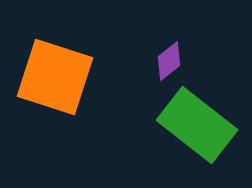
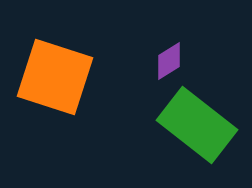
purple diamond: rotated 6 degrees clockwise
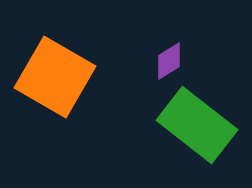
orange square: rotated 12 degrees clockwise
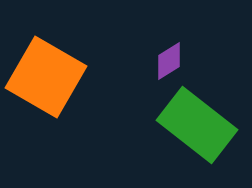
orange square: moved 9 px left
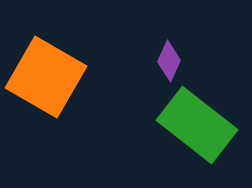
purple diamond: rotated 33 degrees counterclockwise
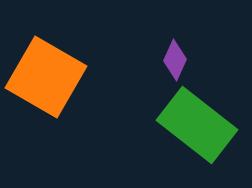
purple diamond: moved 6 px right, 1 px up
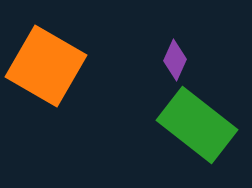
orange square: moved 11 px up
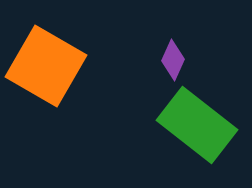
purple diamond: moved 2 px left
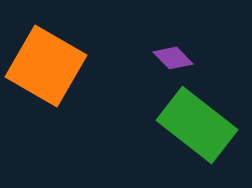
purple diamond: moved 2 px up; rotated 69 degrees counterclockwise
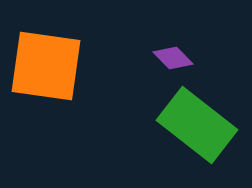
orange square: rotated 22 degrees counterclockwise
